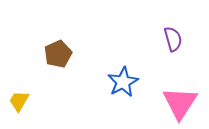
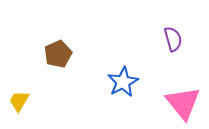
pink triangle: moved 3 px right; rotated 12 degrees counterclockwise
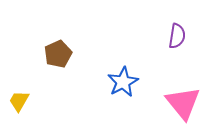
purple semicircle: moved 4 px right, 3 px up; rotated 25 degrees clockwise
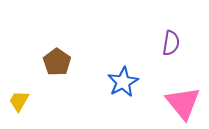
purple semicircle: moved 6 px left, 7 px down
brown pentagon: moved 1 px left, 8 px down; rotated 12 degrees counterclockwise
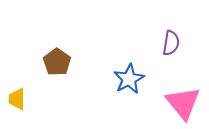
blue star: moved 6 px right, 3 px up
yellow trapezoid: moved 2 px left, 2 px up; rotated 30 degrees counterclockwise
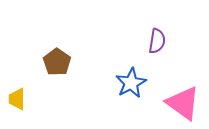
purple semicircle: moved 14 px left, 2 px up
blue star: moved 2 px right, 4 px down
pink triangle: rotated 15 degrees counterclockwise
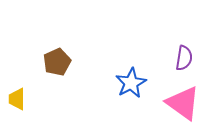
purple semicircle: moved 27 px right, 17 px down
brown pentagon: rotated 12 degrees clockwise
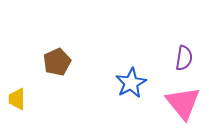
pink triangle: rotated 15 degrees clockwise
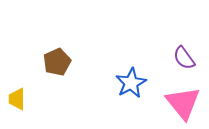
purple semicircle: rotated 135 degrees clockwise
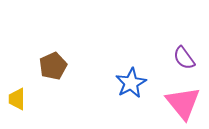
brown pentagon: moved 4 px left, 4 px down
